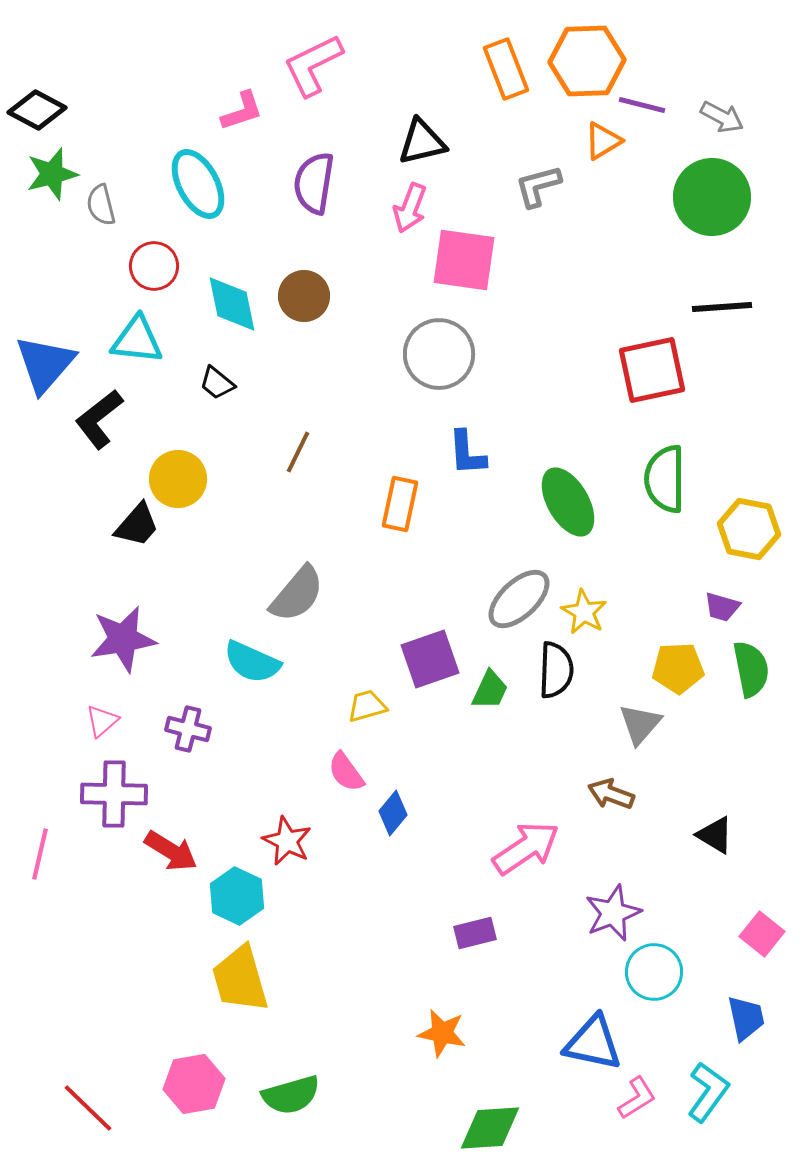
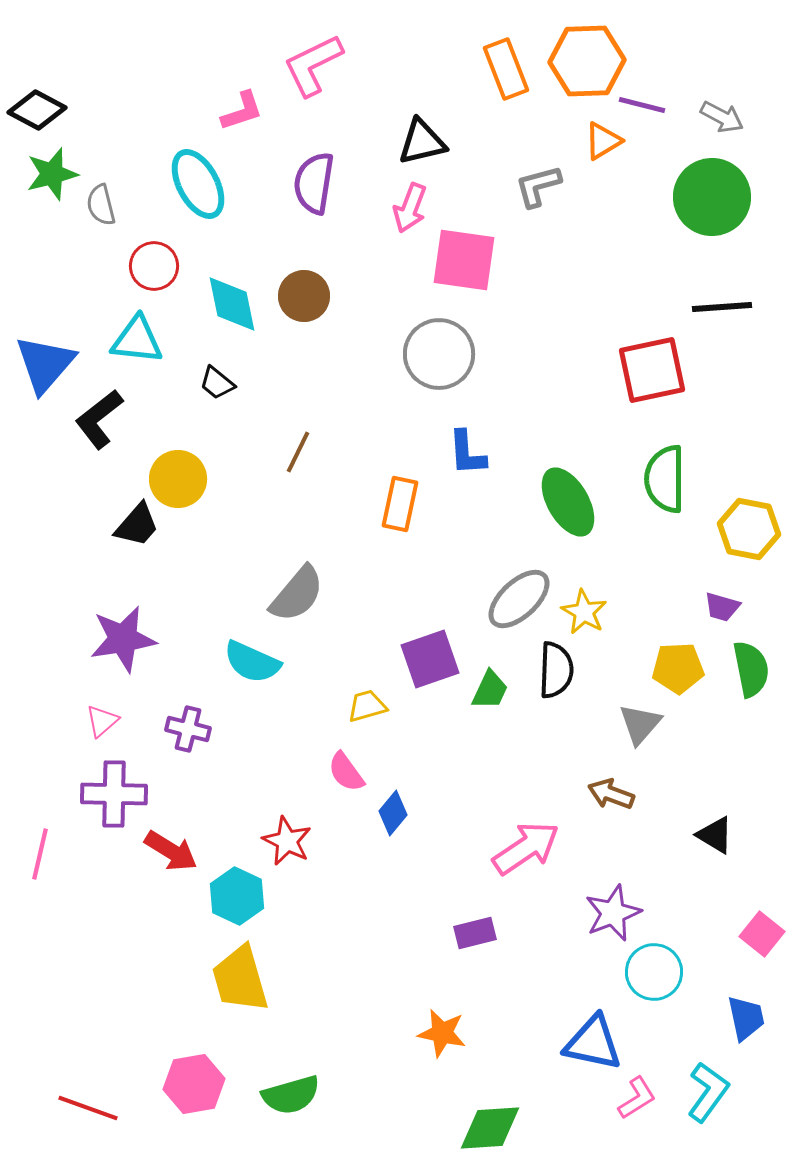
red line at (88, 1108): rotated 24 degrees counterclockwise
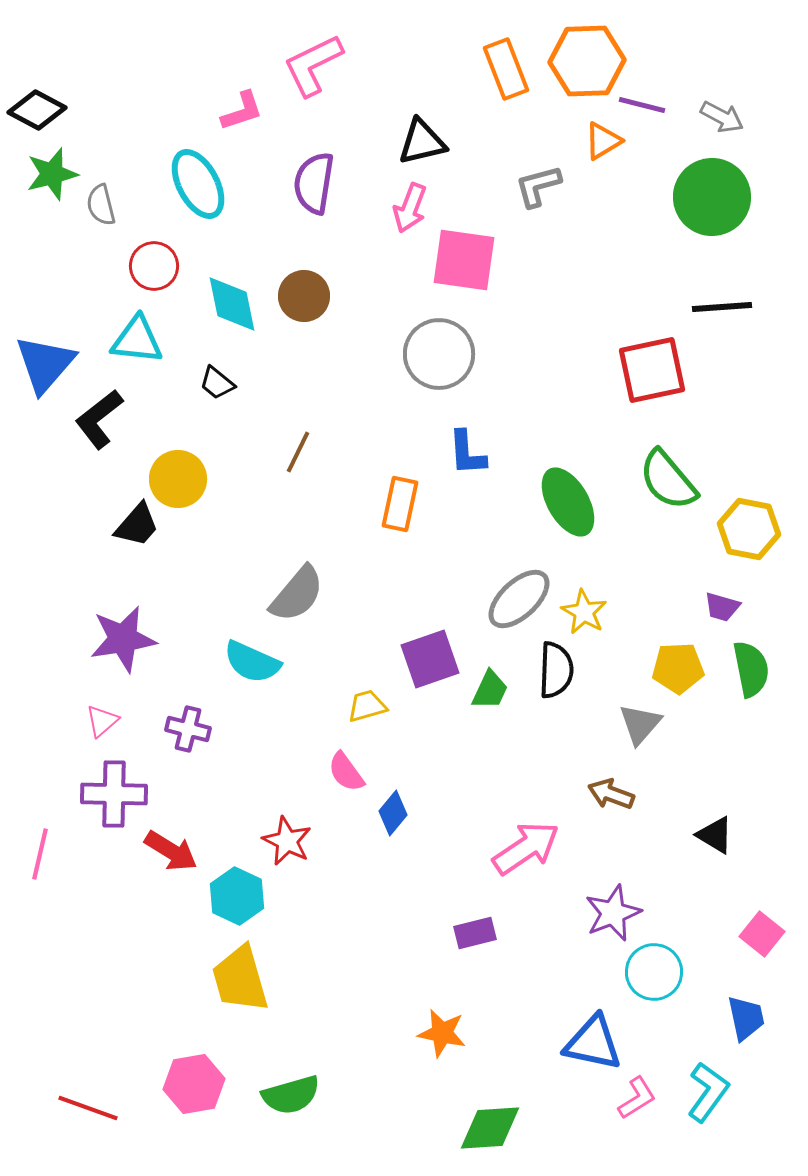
green semicircle at (665, 479): moved 3 px right, 1 px down; rotated 40 degrees counterclockwise
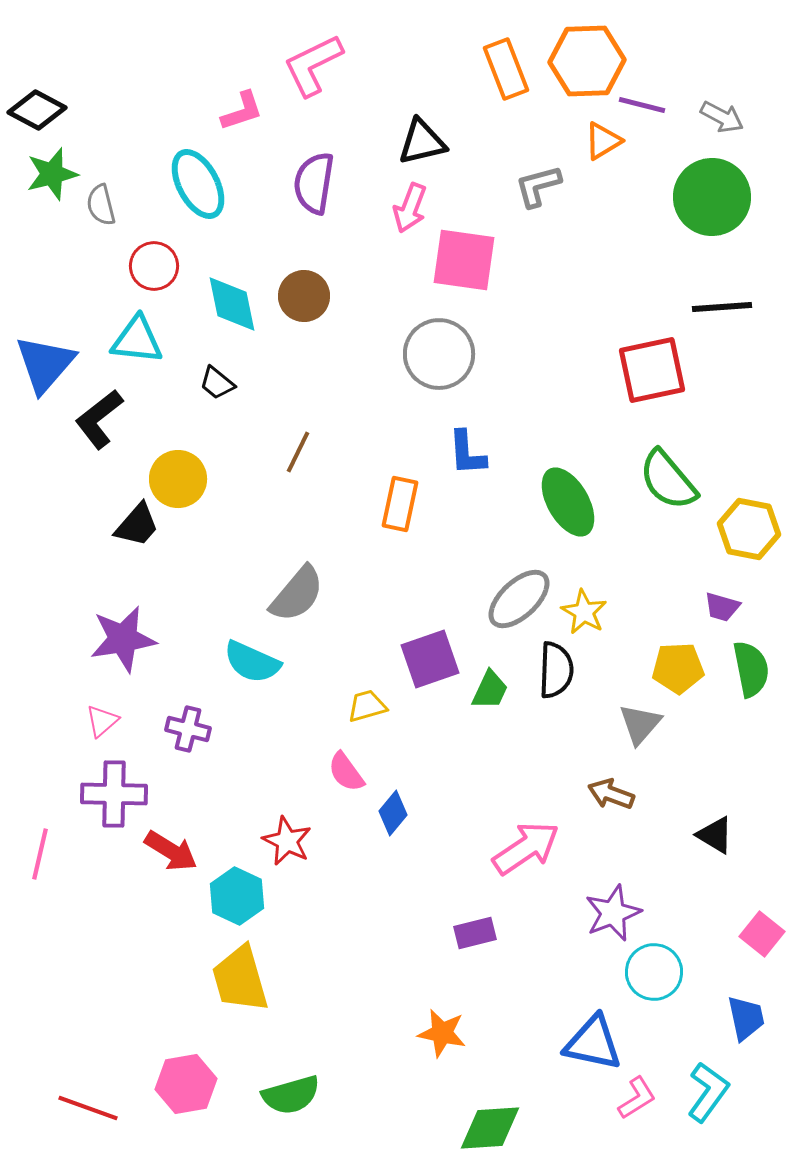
pink hexagon at (194, 1084): moved 8 px left
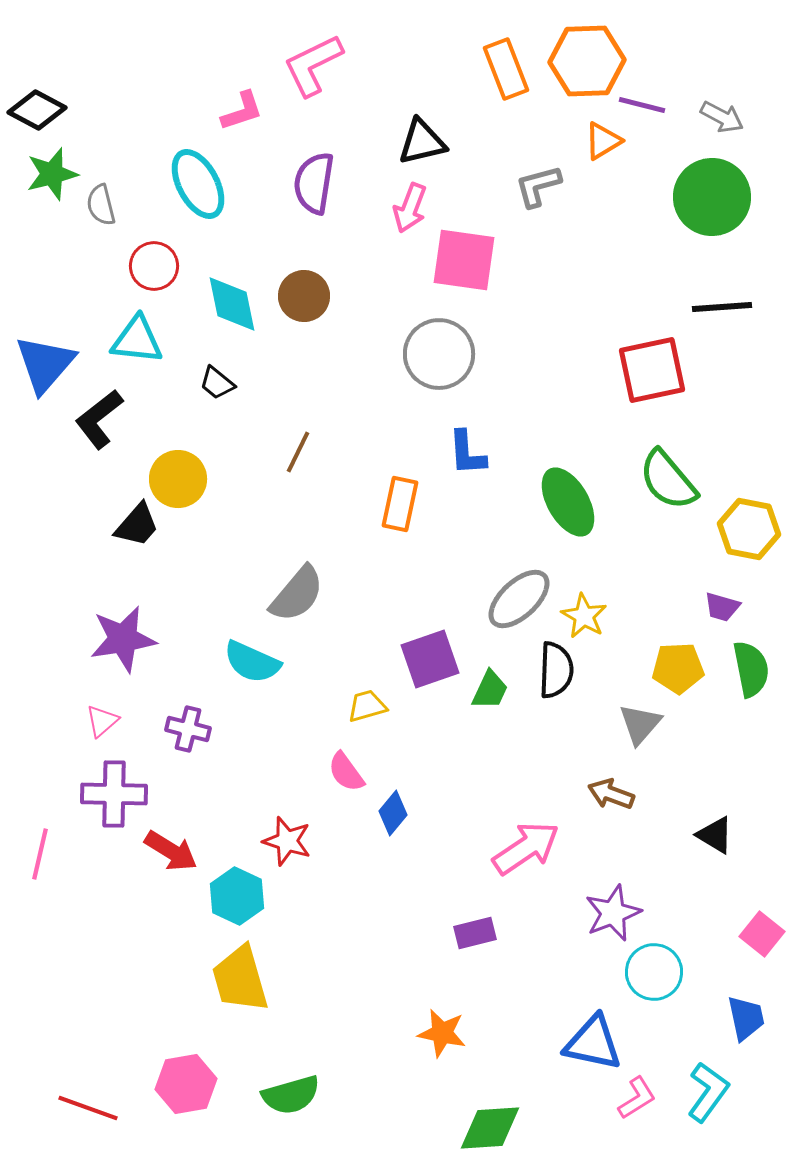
yellow star at (584, 612): moved 4 px down
red star at (287, 841): rotated 9 degrees counterclockwise
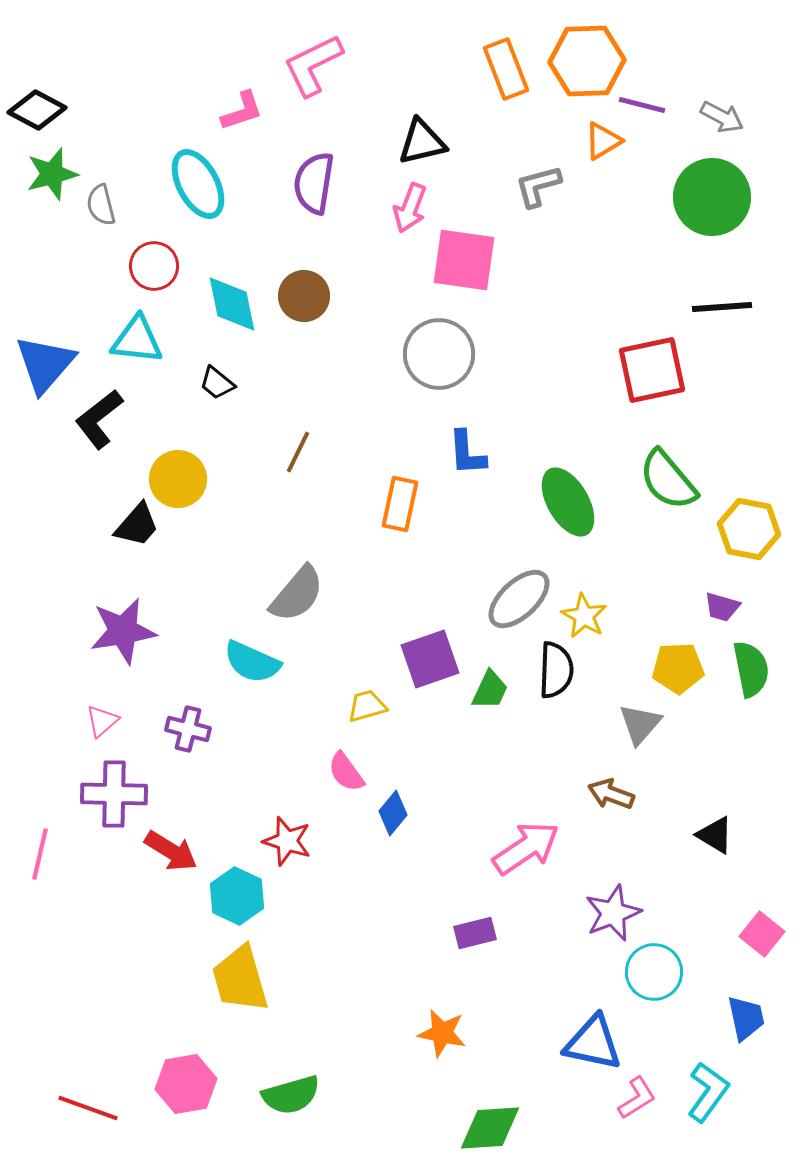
purple star at (123, 639): moved 8 px up
